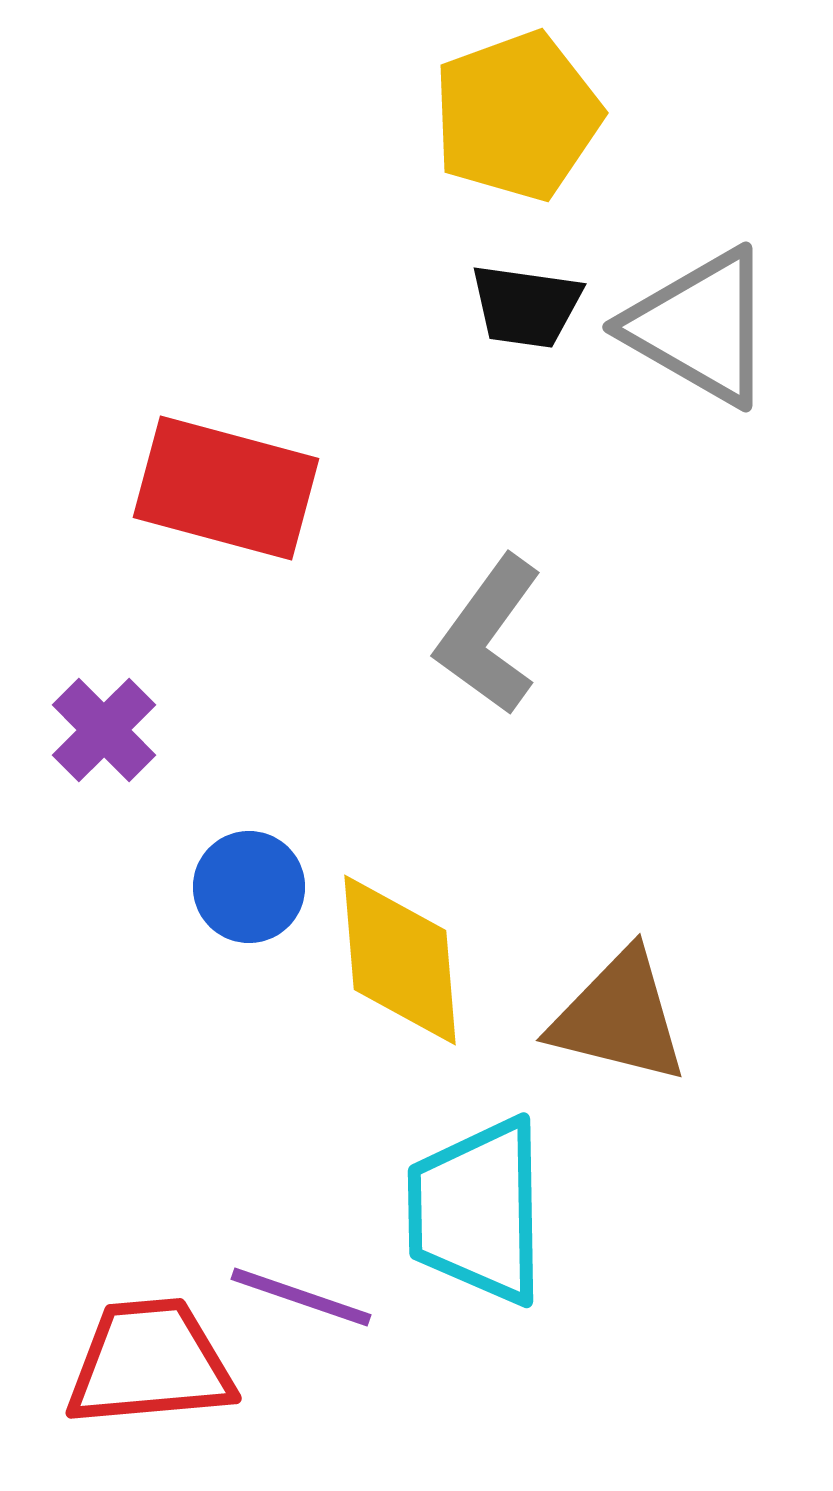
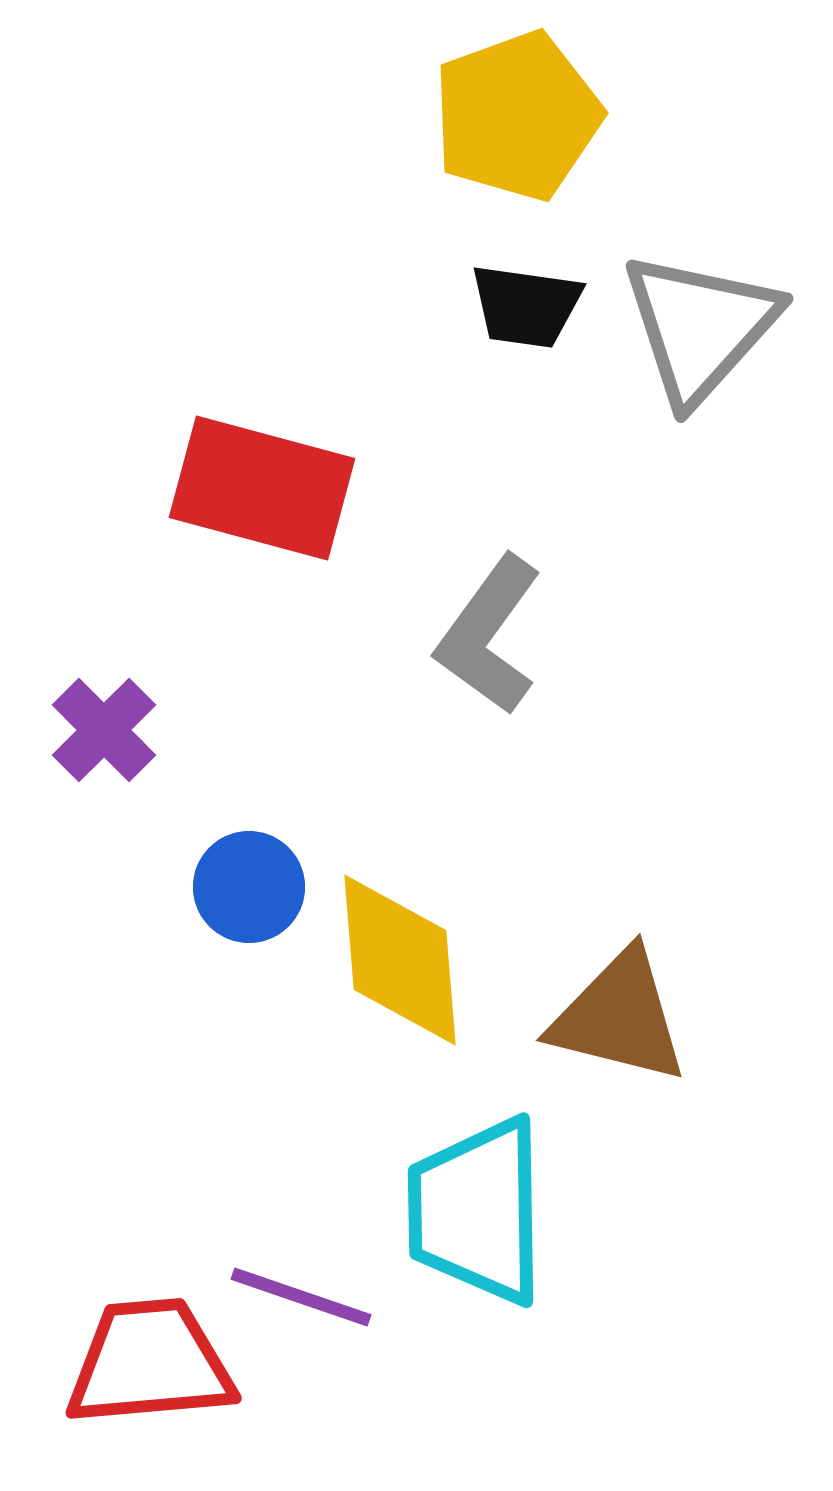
gray triangle: rotated 42 degrees clockwise
red rectangle: moved 36 px right
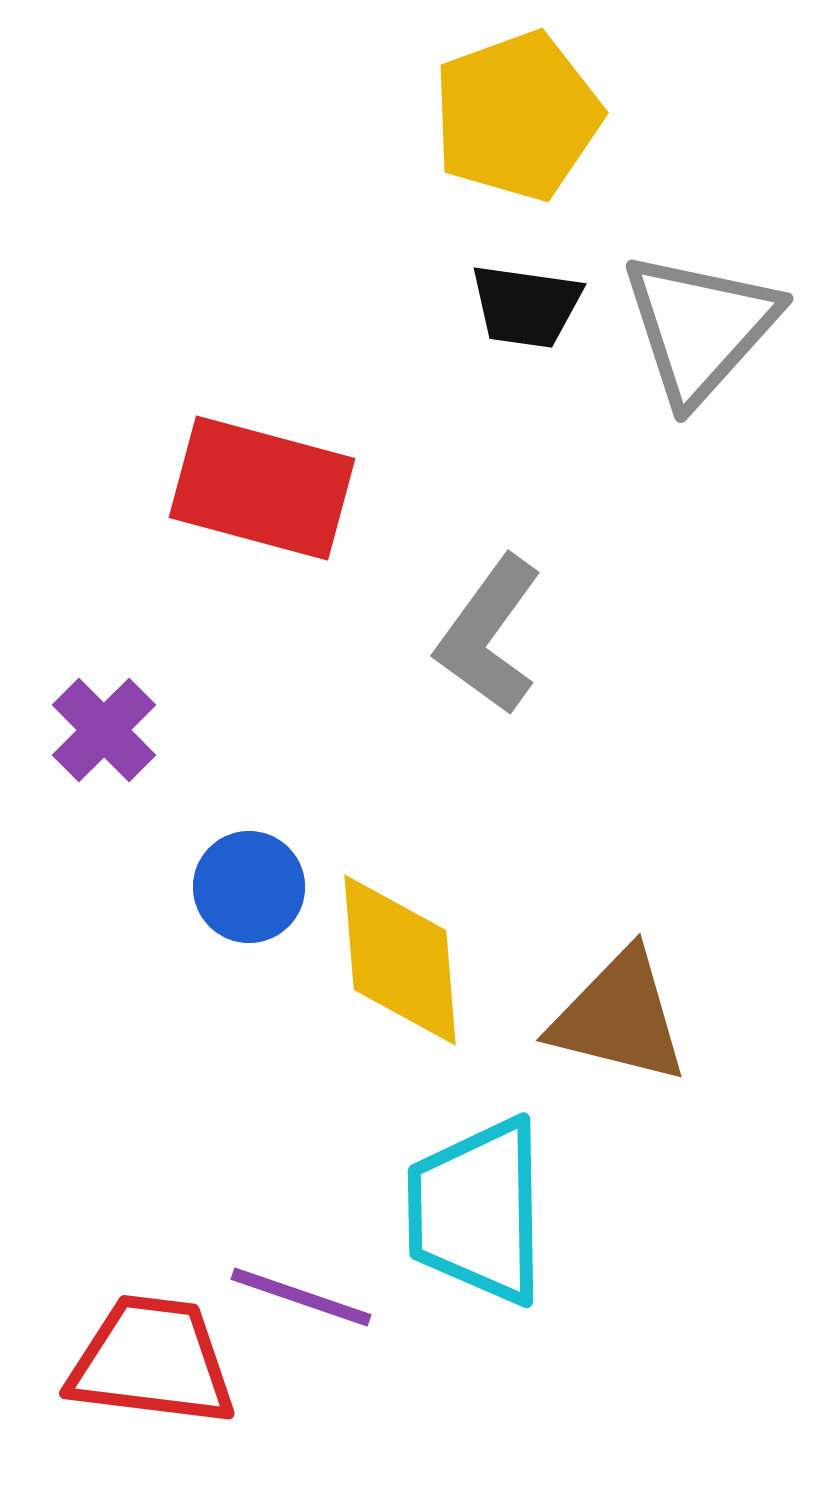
red trapezoid: moved 2 px right, 2 px up; rotated 12 degrees clockwise
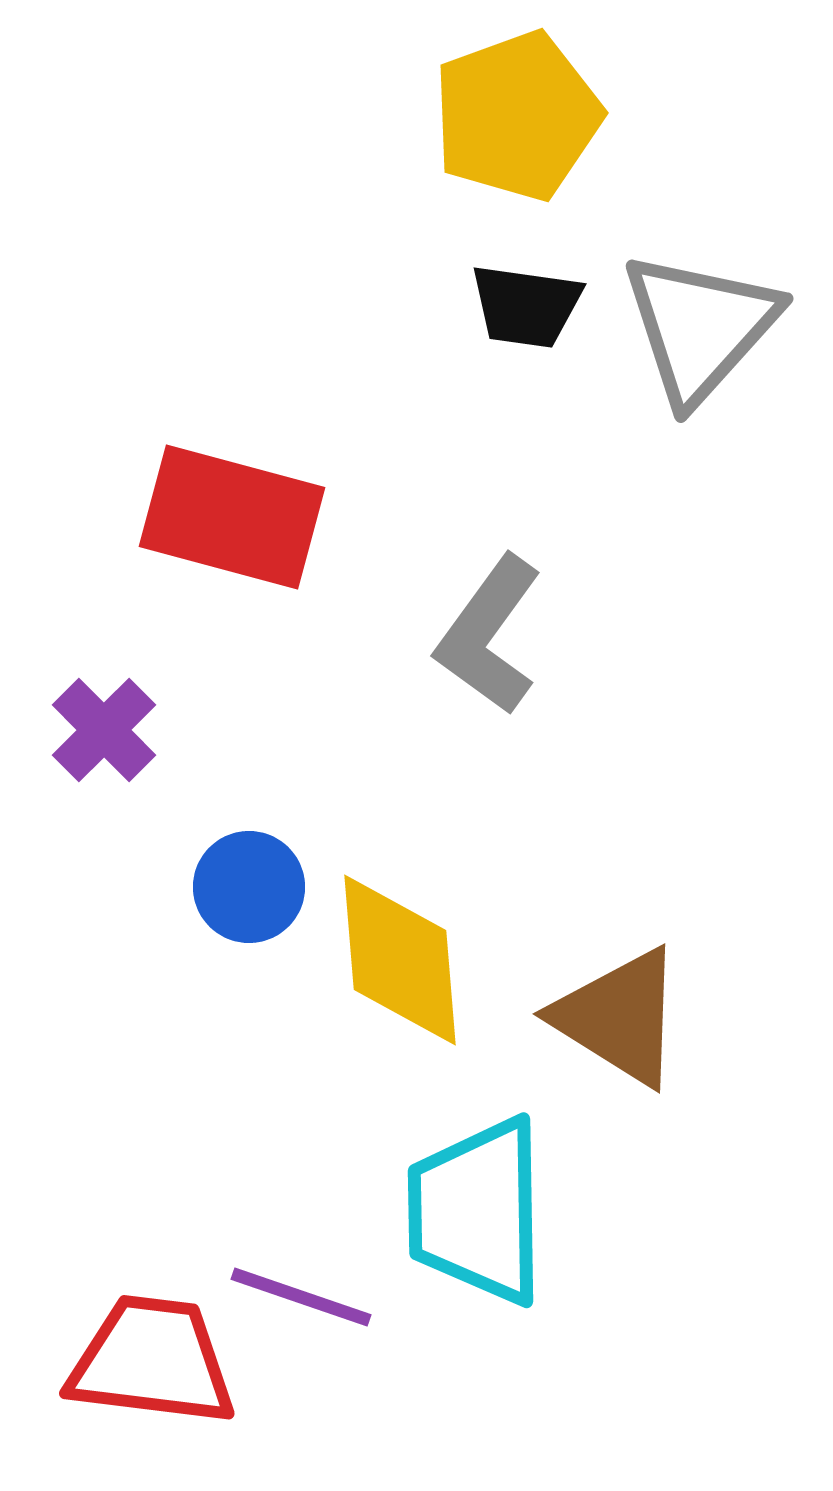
red rectangle: moved 30 px left, 29 px down
brown triangle: rotated 18 degrees clockwise
